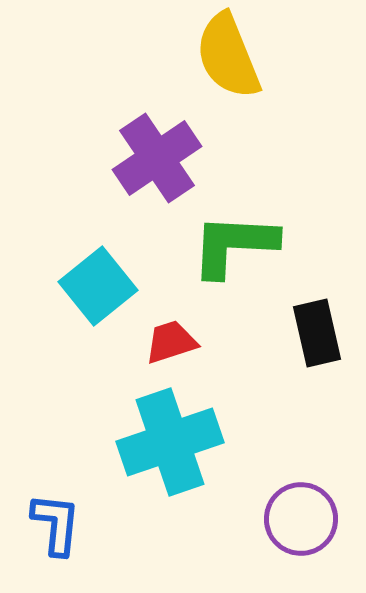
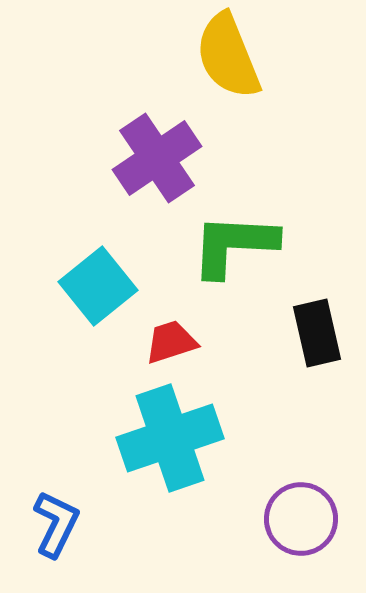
cyan cross: moved 4 px up
blue L-shape: rotated 20 degrees clockwise
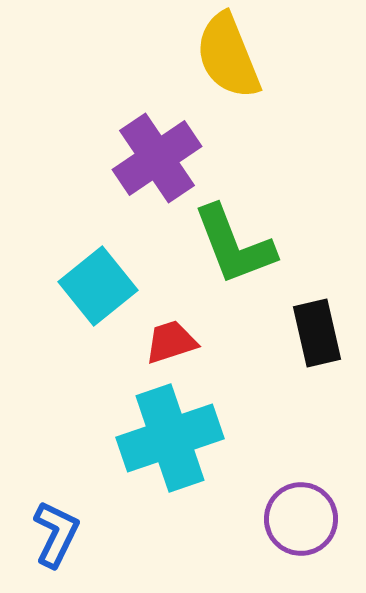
green L-shape: rotated 114 degrees counterclockwise
blue L-shape: moved 10 px down
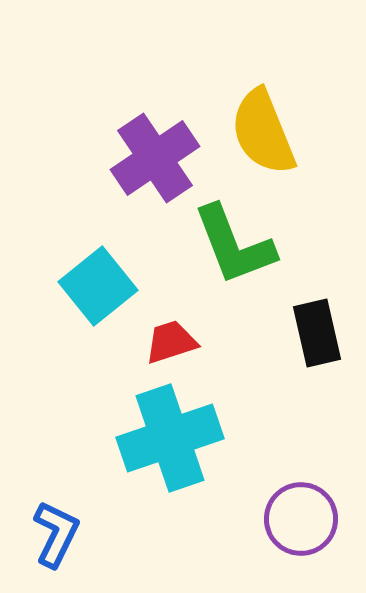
yellow semicircle: moved 35 px right, 76 px down
purple cross: moved 2 px left
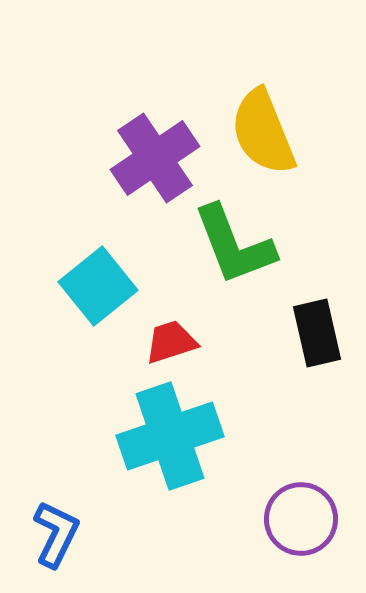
cyan cross: moved 2 px up
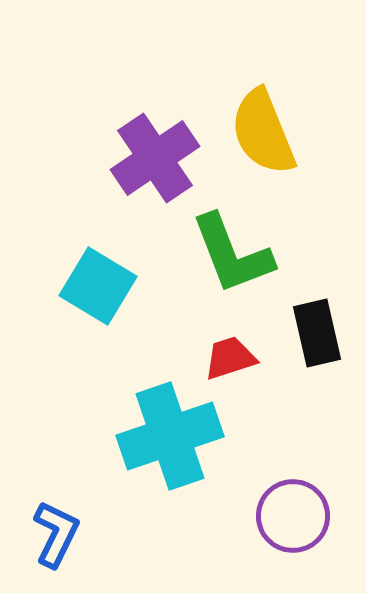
green L-shape: moved 2 px left, 9 px down
cyan square: rotated 20 degrees counterclockwise
red trapezoid: moved 59 px right, 16 px down
purple circle: moved 8 px left, 3 px up
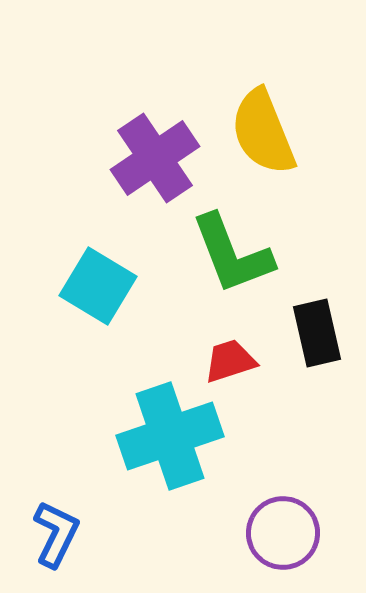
red trapezoid: moved 3 px down
purple circle: moved 10 px left, 17 px down
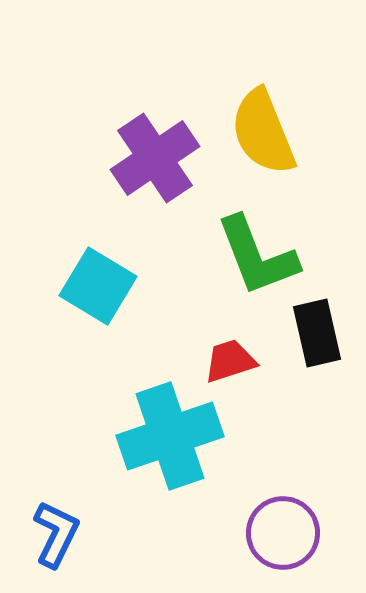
green L-shape: moved 25 px right, 2 px down
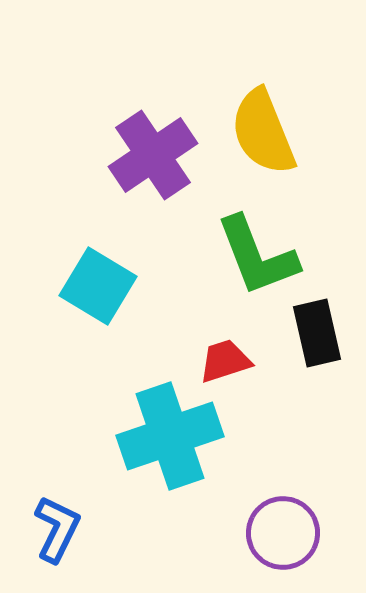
purple cross: moved 2 px left, 3 px up
red trapezoid: moved 5 px left
blue L-shape: moved 1 px right, 5 px up
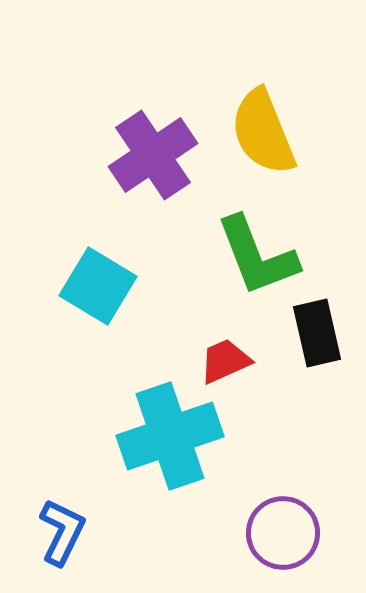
red trapezoid: rotated 6 degrees counterclockwise
blue L-shape: moved 5 px right, 3 px down
